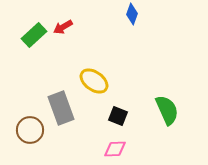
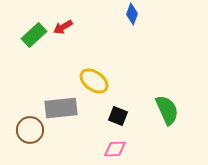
gray rectangle: rotated 76 degrees counterclockwise
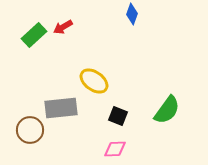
green semicircle: rotated 60 degrees clockwise
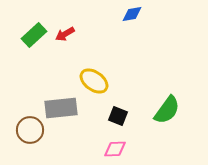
blue diamond: rotated 60 degrees clockwise
red arrow: moved 2 px right, 7 px down
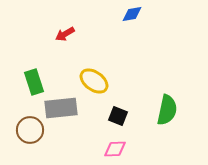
green rectangle: moved 47 px down; rotated 65 degrees counterclockwise
green semicircle: rotated 24 degrees counterclockwise
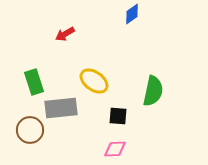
blue diamond: rotated 25 degrees counterclockwise
green semicircle: moved 14 px left, 19 px up
black square: rotated 18 degrees counterclockwise
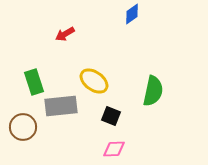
gray rectangle: moved 2 px up
black square: moved 7 px left; rotated 18 degrees clockwise
brown circle: moved 7 px left, 3 px up
pink diamond: moved 1 px left
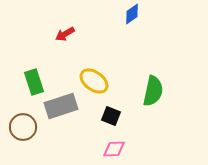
gray rectangle: rotated 12 degrees counterclockwise
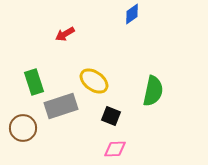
brown circle: moved 1 px down
pink diamond: moved 1 px right
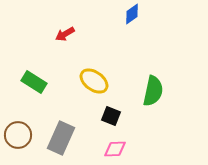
green rectangle: rotated 40 degrees counterclockwise
gray rectangle: moved 32 px down; rotated 48 degrees counterclockwise
brown circle: moved 5 px left, 7 px down
